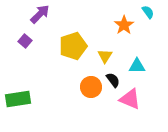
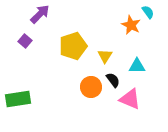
orange star: moved 7 px right; rotated 12 degrees counterclockwise
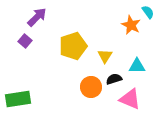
purple arrow: moved 3 px left, 3 px down
black semicircle: moved 1 px right, 1 px up; rotated 70 degrees counterclockwise
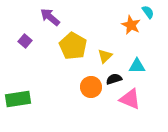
purple arrow: moved 13 px right; rotated 95 degrees counterclockwise
yellow pentagon: rotated 24 degrees counterclockwise
yellow triangle: rotated 14 degrees clockwise
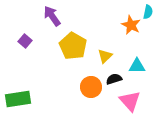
cyan semicircle: rotated 48 degrees clockwise
purple arrow: moved 2 px right, 1 px up; rotated 15 degrees clockwise
pink triangle: moved 2 px down; rotated 25 degrees clockwise
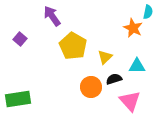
orange star: moved 2 px right, 3 px down
purple square: moved 5 px left, 2 px up
yellow triangle: moved 1 px down
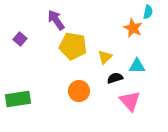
purple arrow: moved 4 px right, 4 px down
yellow pentagon: rotated 20 degrees counterclockwise
black semicircle: moved 1 px right, 1 px up
orange circle: moved 12 px left, 4 px down
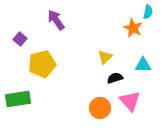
yellow pentagon: moved 31 px left, 18 px down; rotated 24 degrees counterclockwise
cyan triangle: moved 6 px right, 1 px up
orange circle: moved 21 px right, 17 px down
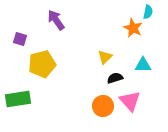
purple square: rotated 24 degrees counterclockwise
orange circle: moved 3 px right, 2 px up
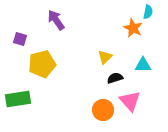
orange circle: moved 4 px down
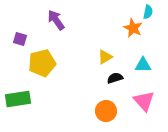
yellow triangle: rotated 14 degrees clockwise
yellow pentagon: moved 1 px up
pink triangle: moved 14 px right
orange circle: moved 3 px right, 1 px down
